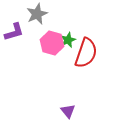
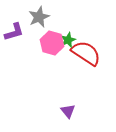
gray star: moved 2 px right, 3 px down
red semicircle: rotated 76 degrees counterclockwise
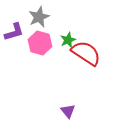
pink hexagon: moved 12 px left
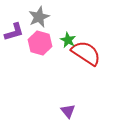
green star: rotated 21 degrees counterclockwise
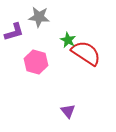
gray star: rotated 30 degrees clockwise
pink hexagon: moved 4 px left, 19 px down
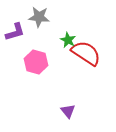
purple L-shape: moved 1 px right
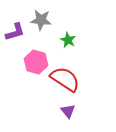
gray star: moved 2 px right, 3 px down
red semicircle: moved 21 px left, 26 px down
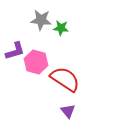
purple L-shape: moved 19 px down
green star: moved 7 px left, 12 px up; rotated 21 degrees counterclockwise
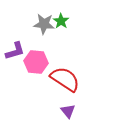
gray star: moved 3 px right, 4 px down
green star: moved 7 px up; rotated 28 degrees clockwise
pink hexagon: rotated 10 degrees counterclockwise
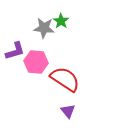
gray star: moved 4 px down
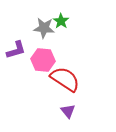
purple L-shape: moved 1 px right, 1 px up
pink hexagon: moved 7 px right, 2 px up
